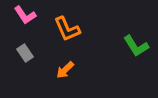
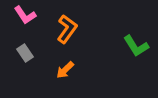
orange L-shape: rotated 120 degrees counterclockwise
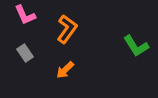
pink L-shape: rotated 10 degrees clockwise
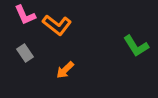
orange L-shape: moved 10 px left, 4 px up; rotated 92 degrees clockwise
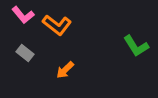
pink L-shape: moved 2 px left; rotated 15 degrees counterclockwise
gray rectangle: rotated 18 degrees counterclockwise
